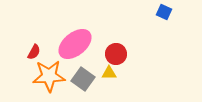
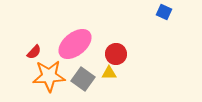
red semicircle: rotated 14 degrees clockwise
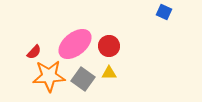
red circle: moved 7 px left, 8 px up
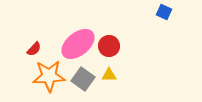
pink ellipse: moved 3 px right
red semicircle: moved 3 px up
yellow triangle: moved 2 px down
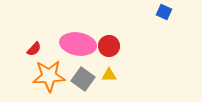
pink ellipse: rotated 48 degrees clockwise
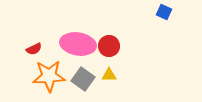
red semicircle: rotated 21 degrees clockwise
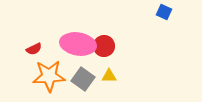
red circle: moved 5 px left
yellow triangle: moved 1 px down
